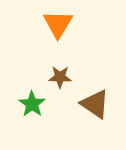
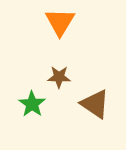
orange triangle: moved 2 px right, 2 px up
brown star: moved 1 px left
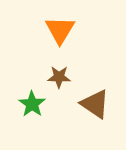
orange triangle: moved 8 px down
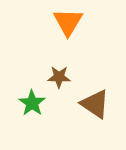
orange triangle: moved 8 px right, 8 px up
green star: moved 1 px up
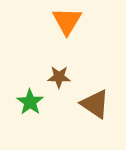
orange triangle: moved 1 px left, 1 px up
green star: moved 2 px left, 1 px up
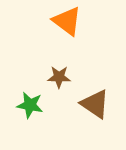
orange triangle: rotated 24 degrees counterclockwise
green star: moved 3 px down; rotated 24 degrees counterclockwise
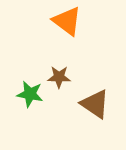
green star: moved 11 px up
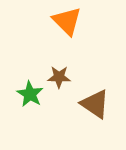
orange triangle: rotated 8 degrees clockwise
green star: rotated 20 degrees clockwise
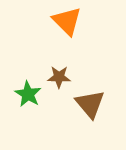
green star: moved 2 px left
brown triangle: moved 5 px left; rotated 16 degrees clockwise
